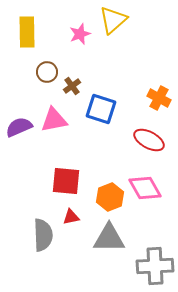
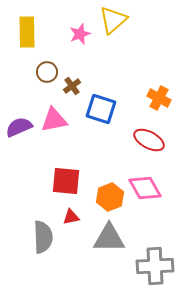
gray semicircle: moved 2 px down
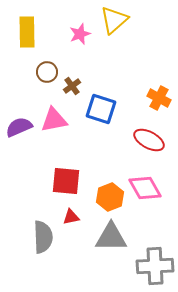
yellow triangle: moved 1 px right
gray triangle: moved 2 px right, 1 px up
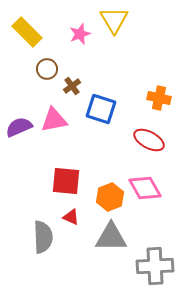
yellow triangle: rotated 20 degrees counterclockwise
yellow rectangle: rotated 44 degrees counterclockwise
brown circle: moved 3 px up
orange cross: rotated 15 degrees counterclockwise
red triangle: rotated 36 degrees clockwise
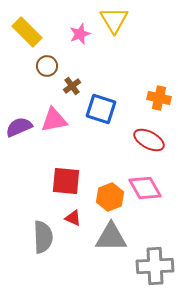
brown circle: moved 3 px up
red triangle: moved 2 px right, 1 px down
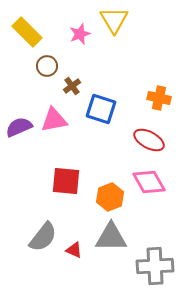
pink diamond: moved 4 px right, 6 px up
red triangle: moved 1 px right, 32 px down
gray semicircle: rotated 40 degrees clockwise
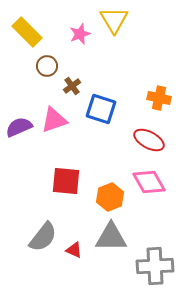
pink triangle: rotated 8 degrees counterclockwise
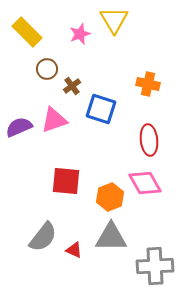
brown circle: moved 3 px down
orange cross: moved 11 px left, 14 px up
red ellipse: rotated 56 degrees clockwise
pink diamond: moved 4 px left, 1 px down
